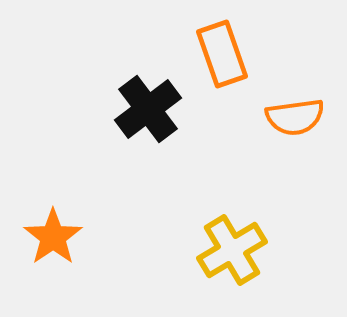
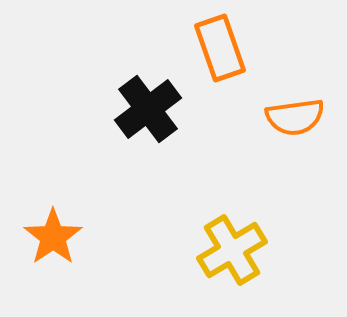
orange rectangle: moved 2 px left, 6 px up
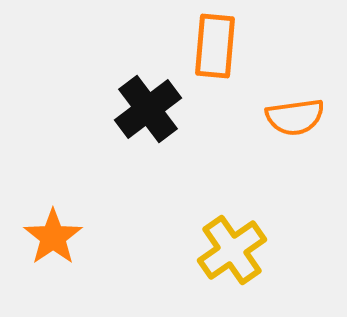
orange rectangle: moved 5 px left, 2 px up; rotated 24 degrees clockwise
yellow cross: rotated 4 degrees counterclockwise
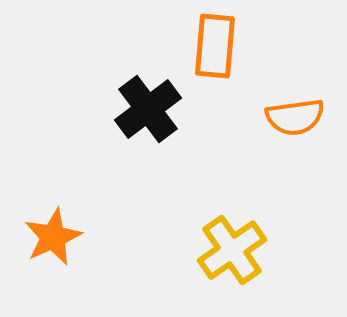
orange star: rotated 10 degrees clockwise
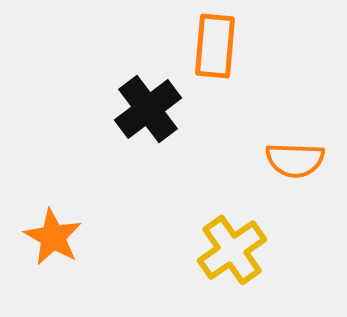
orange semicircle: moved 43 px down; rotated 10 degrees clockwise
orange star: rotated 18 degrees counterclockwise
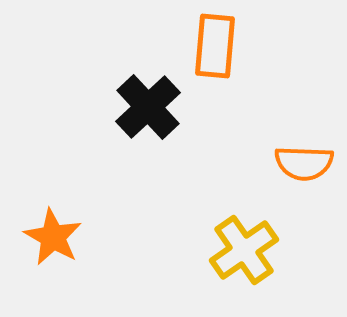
black cross: moved 2 px up; rotated 6 degrees counterclockwise
orange semicircle: moved 9 px right, 3 px down
yellow cross: moved 12 px right
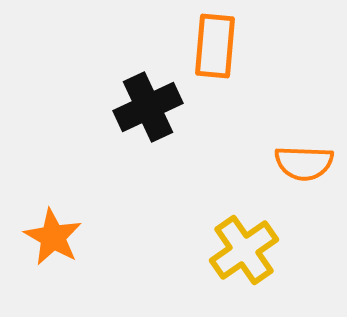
black cross: rotated 18 degrees clockwise
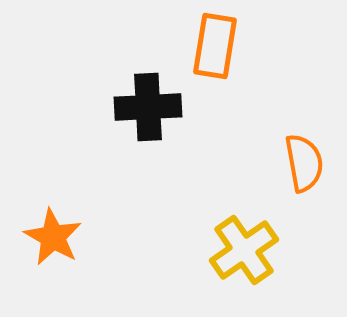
orange rectangle: rotated 4 degrees clockwise
black cross: rotated 22 degrees clockwise
orange semicircle: rotated 102 degrees counterclockwise
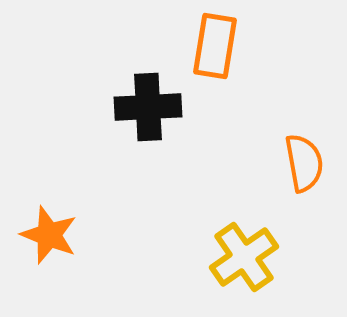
orange star: moved 4 px left, 2 px up; rotated 8 degrees counterclockwise
yellow cross: moved 7 px down
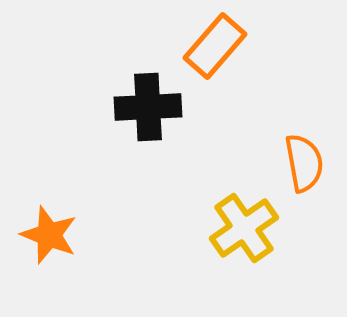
orange rectangle: rotated 32 degrees clockwise
yellow cross: moved 29 px up
